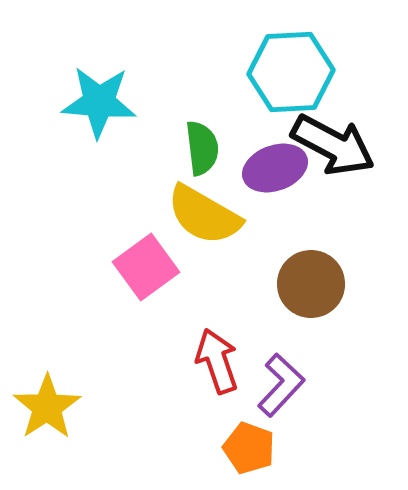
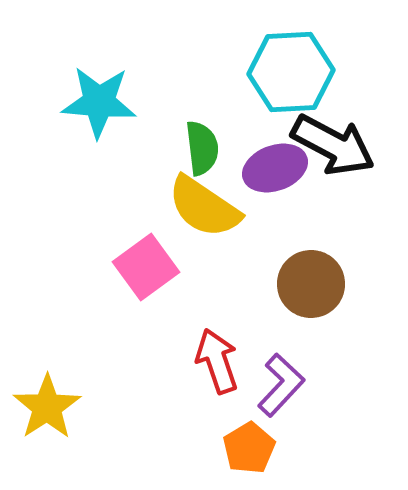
yellow semicircle: moved 8 px up; rotated 4 degrees clockwise
orange pentagon: rotated 21 degrees clockwise
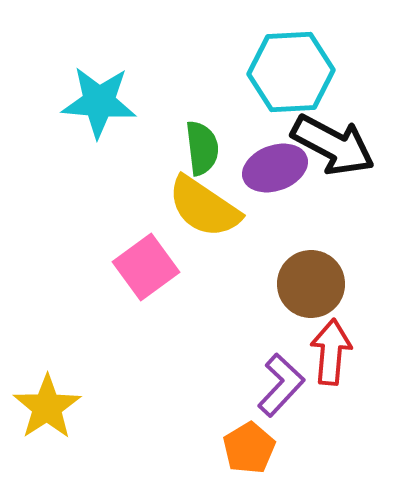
red arrow: moved 114 px right, 9 px up; rotated 24 degrees clockwise
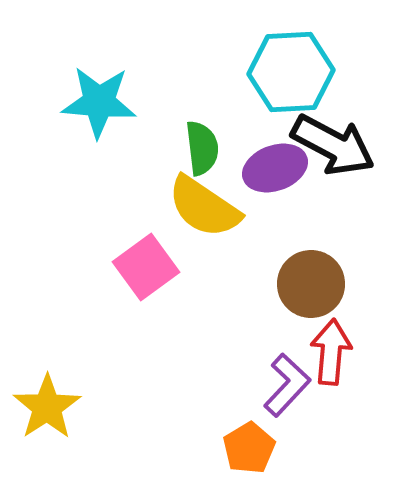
purple L-shape: moved 6 px right
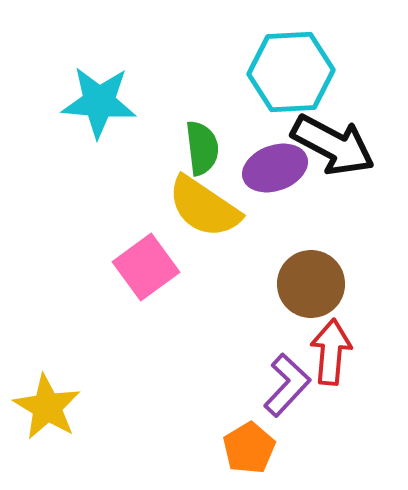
yellow star: rotated 8 degrees counterclockwise
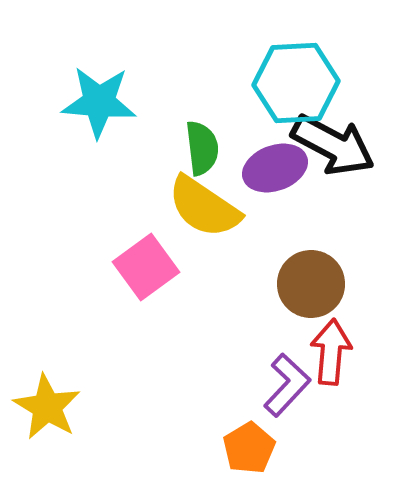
cyan hexagon: moved 5 px right, 11 px down
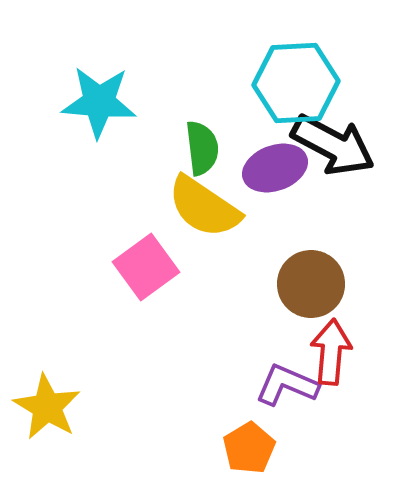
purple L-shape: rotated 110 degrees counterclockwise
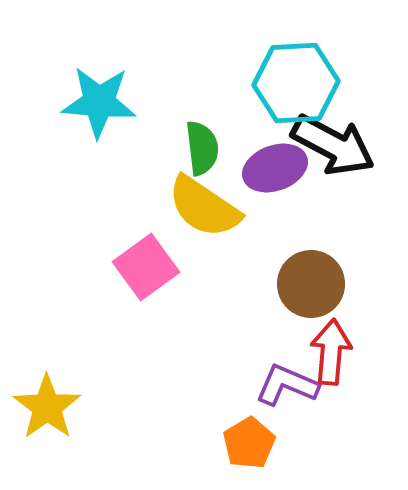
yellow star: rotated 6 degrees clockwise
orange pentagon: moved 5 px up
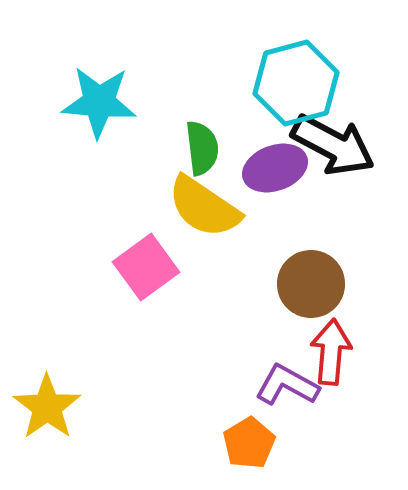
cyan hexagon: rotated 12 degrees counterclockwise
purple L-shape: rotated 6 degrees clockwise
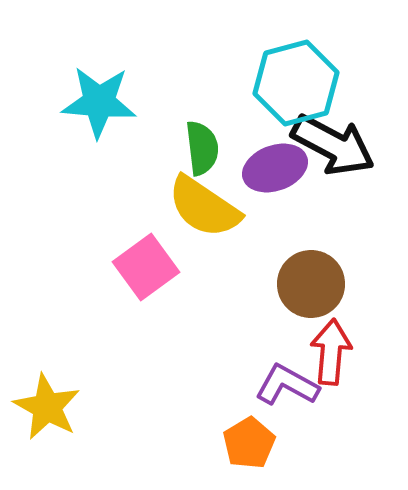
yellow star: rotated 8 degrees counterclockwise
